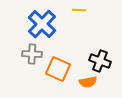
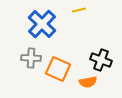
yellow line: rotated 16 degrees counterclockwise
gray cross: moved 1 px left, 4 px down
black cross: moved 1 px right, 1 px up
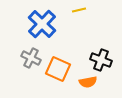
gray cross: rotated 24 degrees clockwise
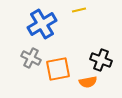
blue cross: rotated 16 degrees clockwise
orange square: rotated 35 degrees counterclockwise
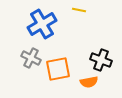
yellow line: rotated 24 degrees clockwise
orange semicircle: moved 1 px right
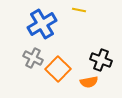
gray cross: moved 2 px right
orange square: rotated 35 degrees counterclockwise
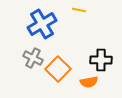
black cross: rotated 20 degrees counterclockwise
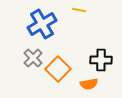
gray cross: rotated 18 degrees clockwise
orange semicircle: moved 2 px down
